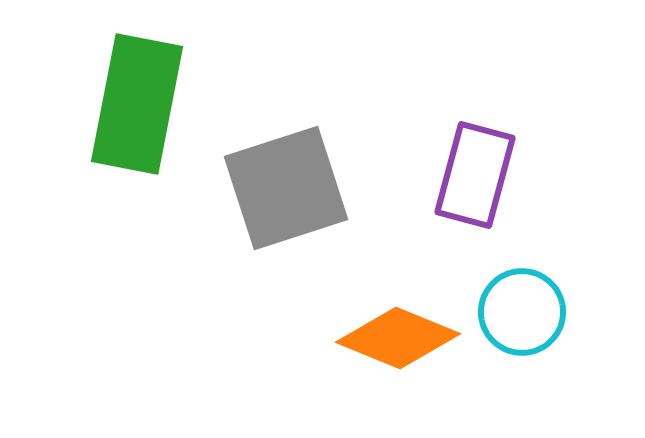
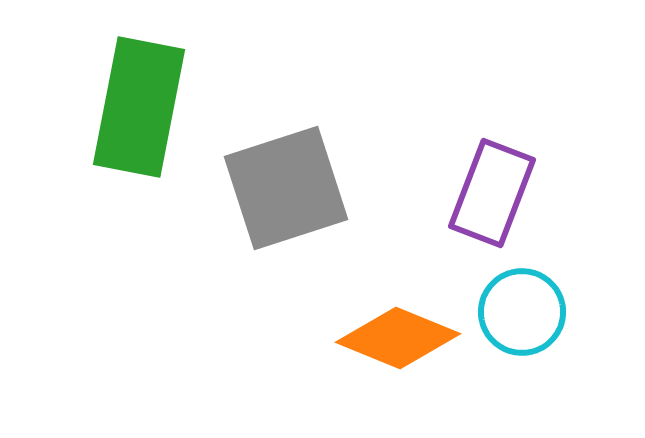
green rectangle: moved 2 px right, 3 px down
purple rectangle: moved 17 px right, 18 px down; rotated 6 degrees clockwise
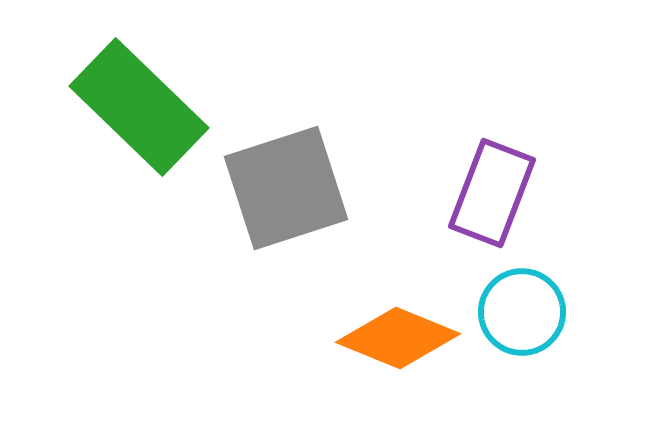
green rectangle: rotated 57 degrees counterclockwise
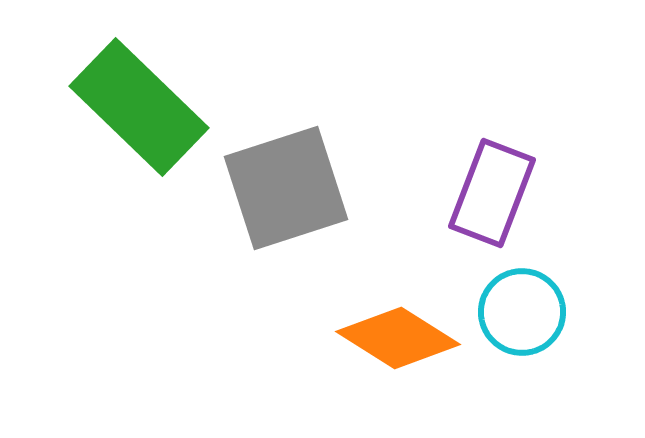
orange diamond: rotated 10 degrees clockwise
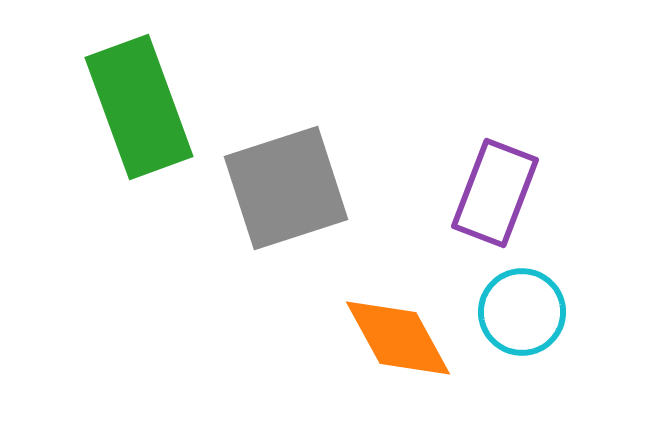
green rectangle: rotated 26 degrees clockwise
purple rectangle: moved 3 px right
orange diamond: rotated 29 degrees clockwise
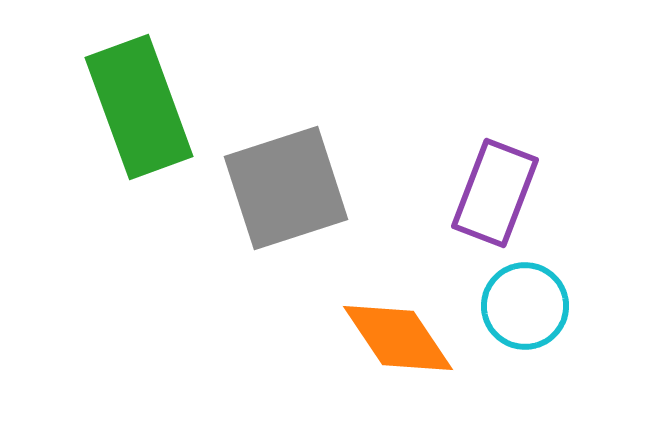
cyan circle: moved 3 px right, 6 px up
orange diamond: rotated 5 degrees counterclockwise
